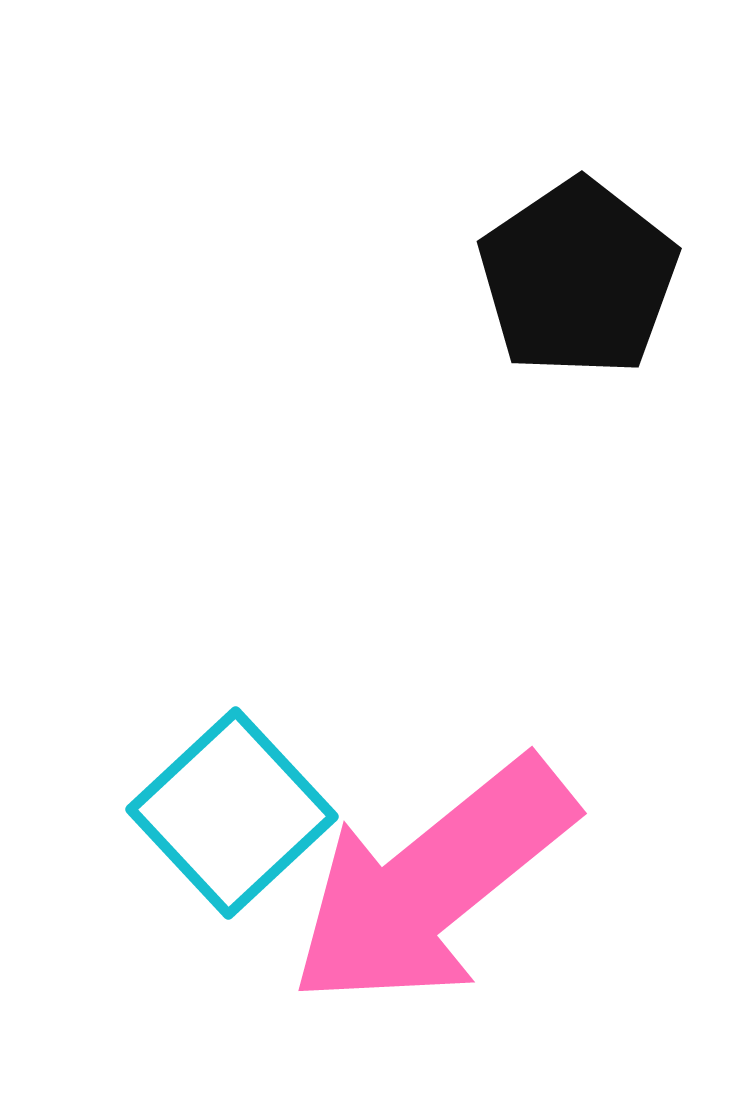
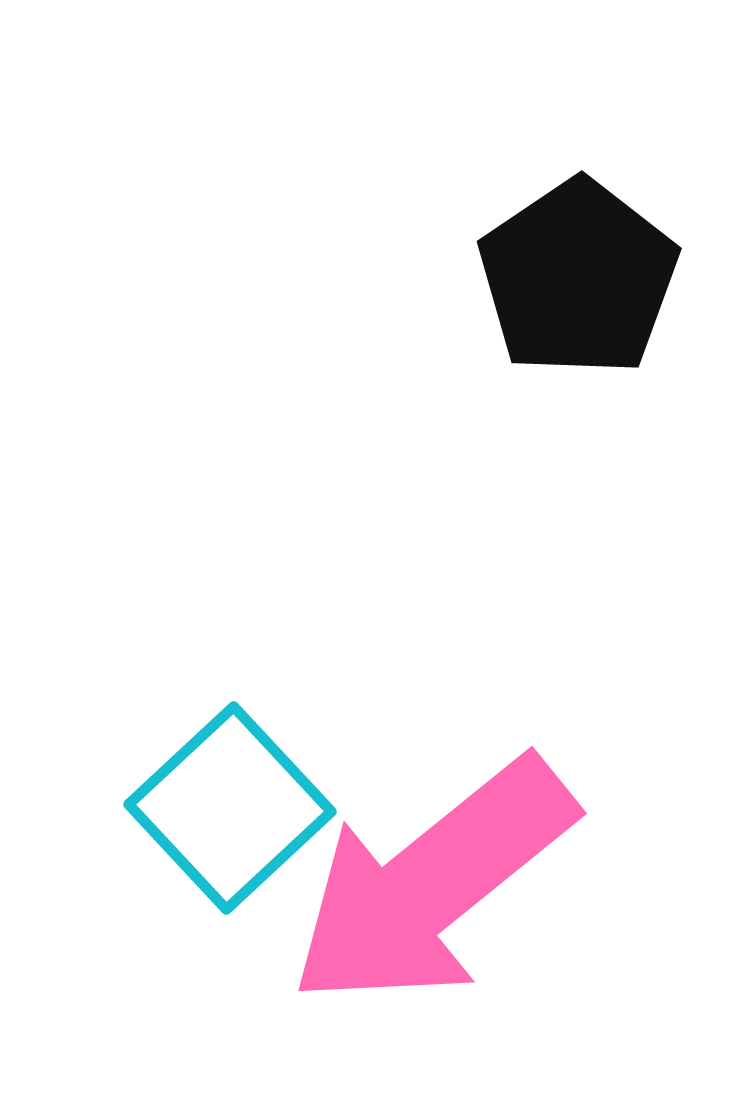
cyan square: moved 2 px left, 5 px up
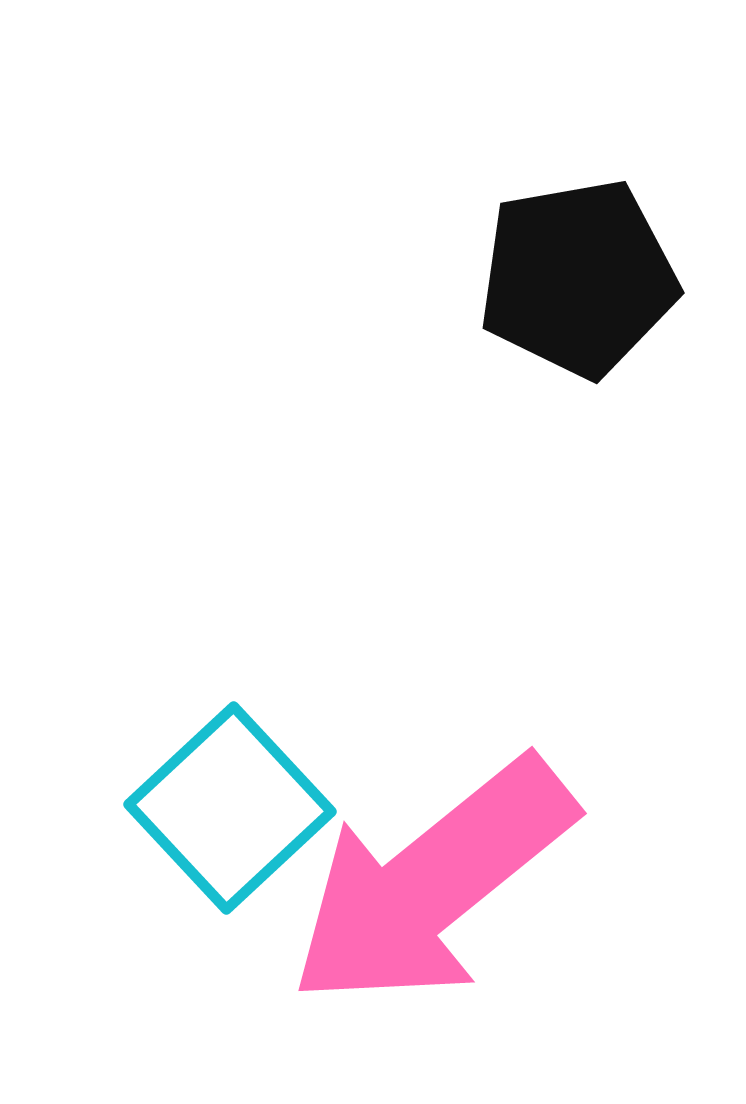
black pentagon: rotated 24 degrees clockwise
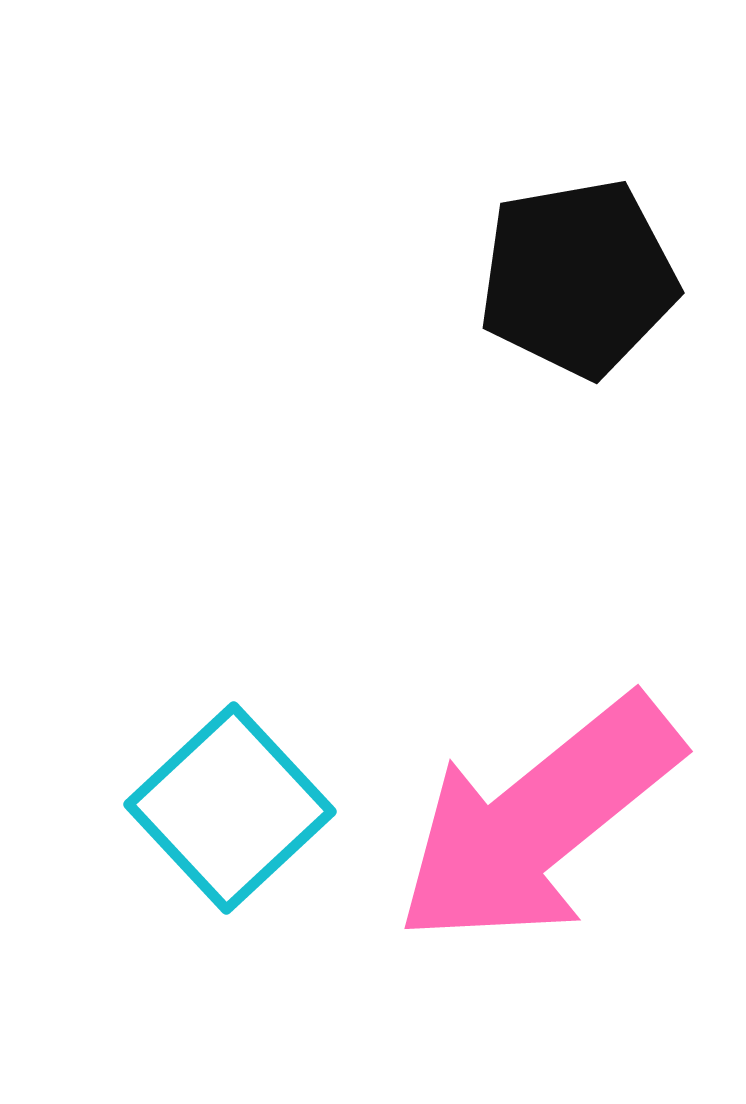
pink arrow: moved 106 px right, 62 px up
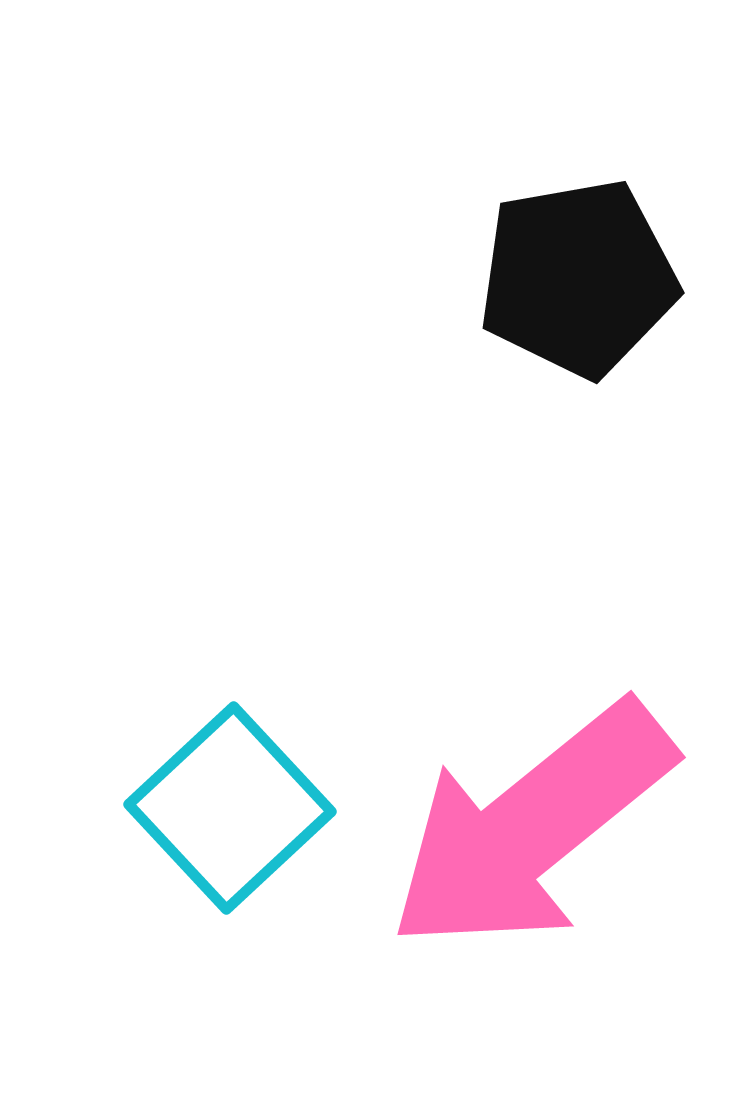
pink arrow: moved 7 px left, 6 px down
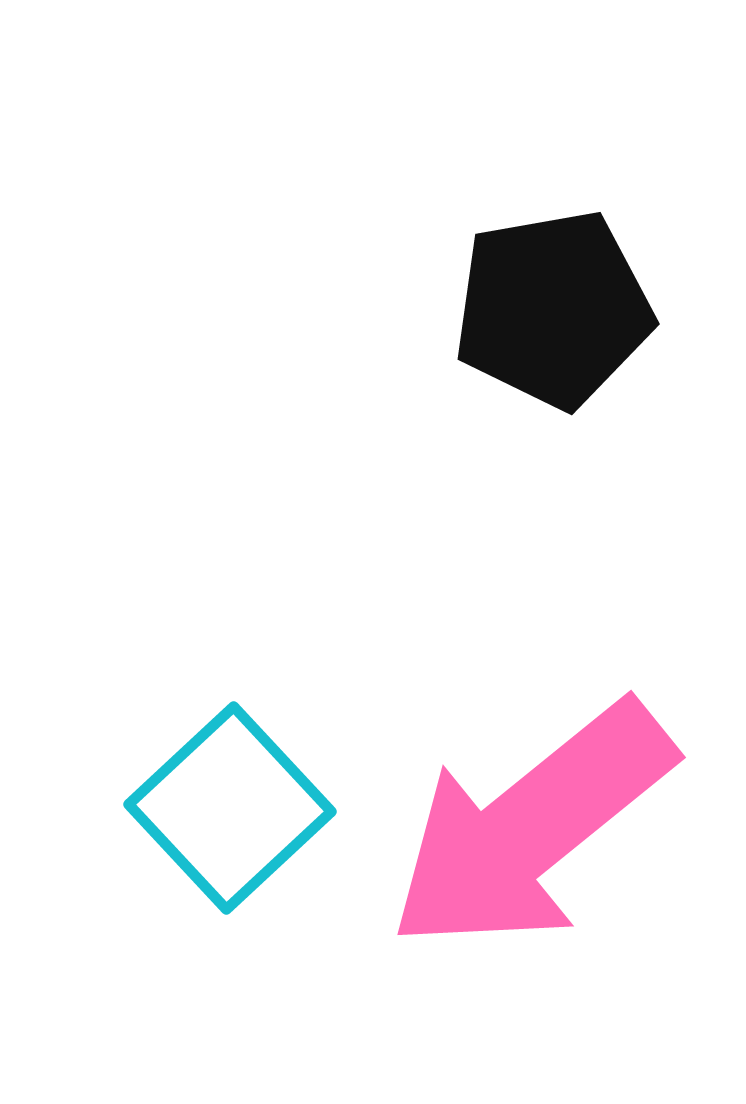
black pentagon: moved 25 px left, 31 px down
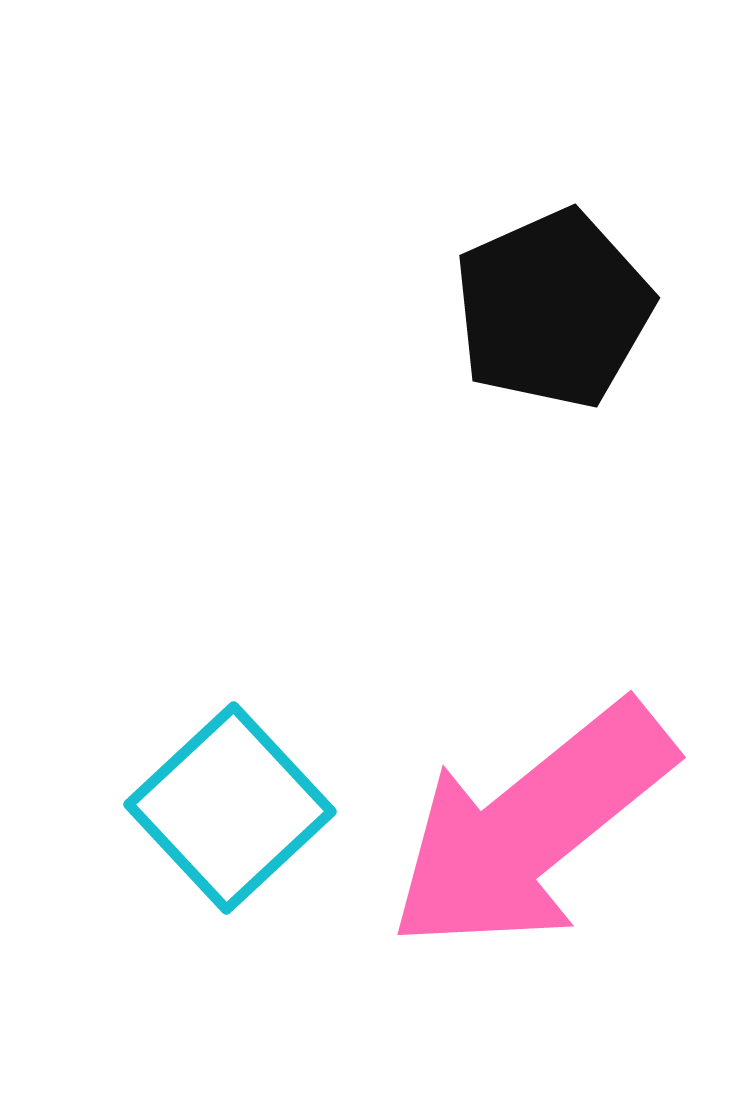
black pentagon: rotated 14 degrees counterclockwise
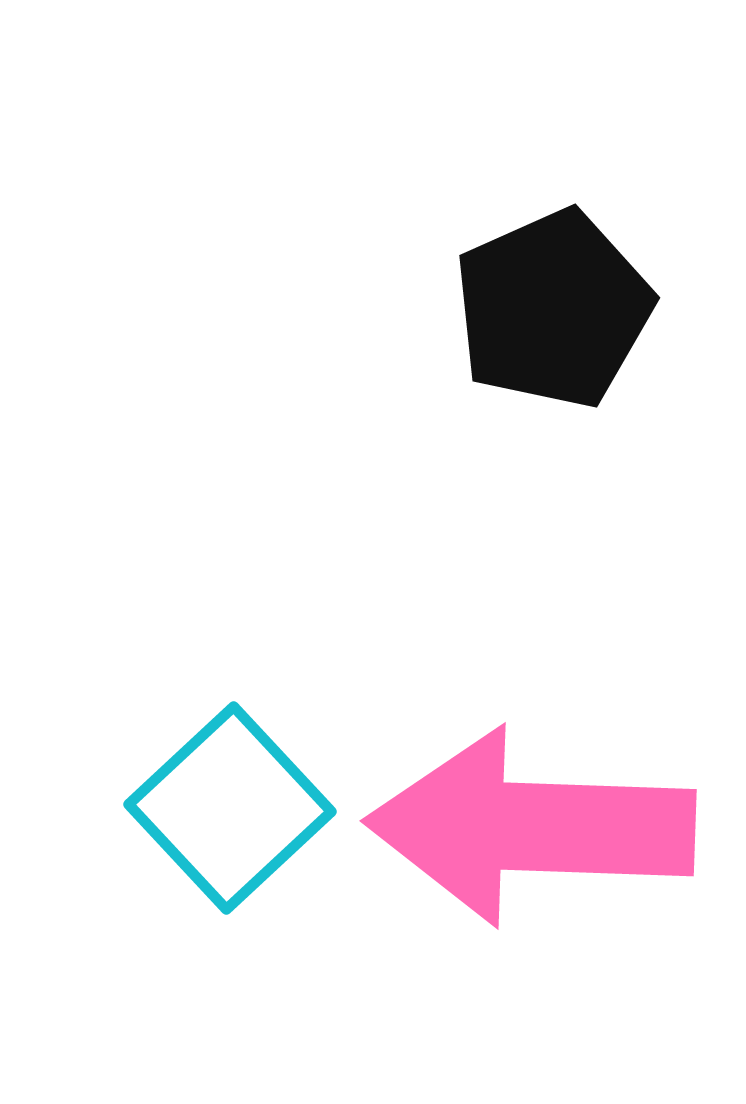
pink arrow: rotated 41 degrees clockwise
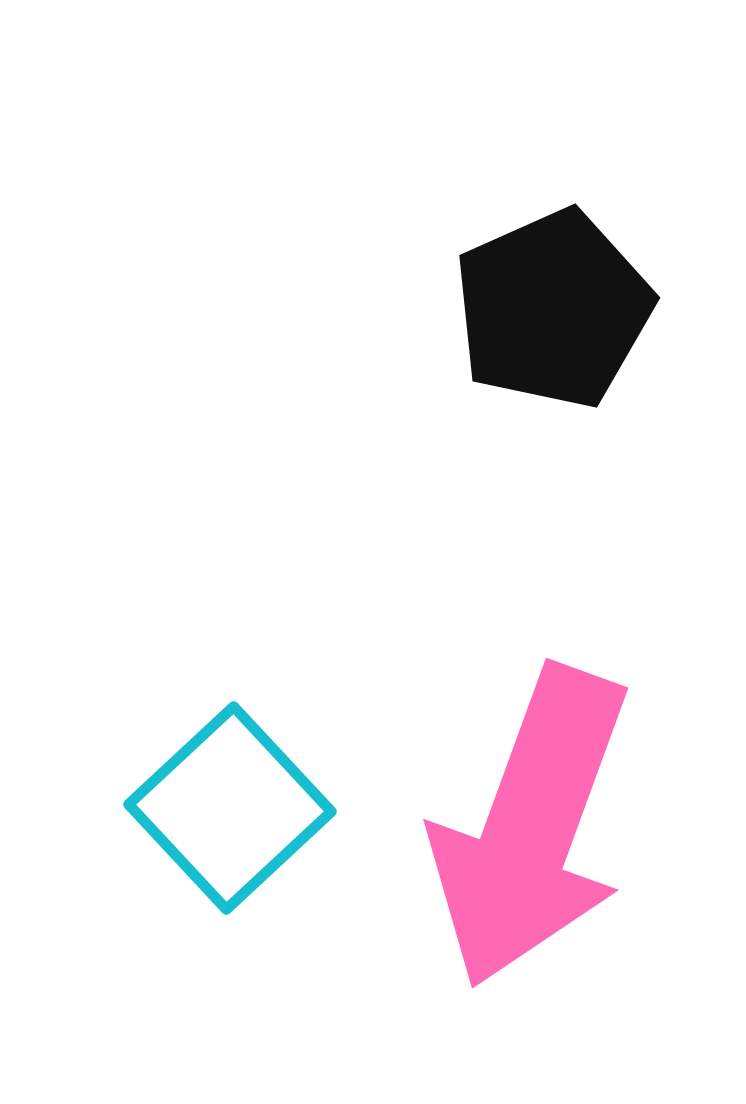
pink arrow: rotated 72 degrees counterclockwise
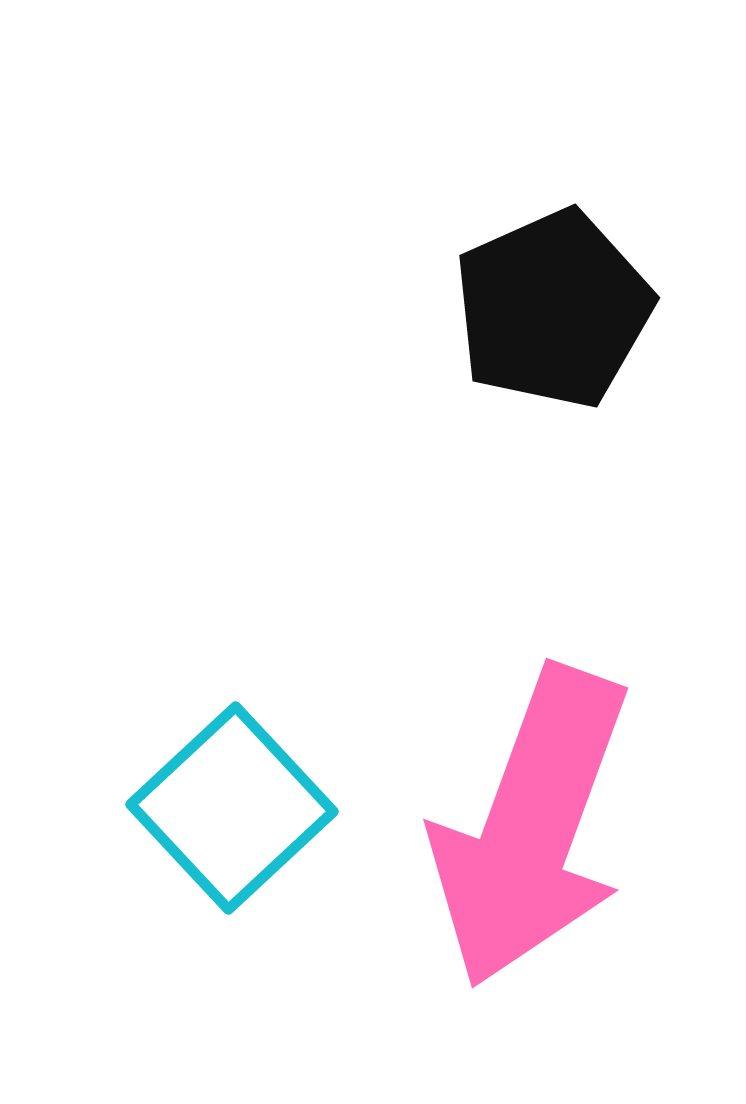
cyan square: moved 2 px right
